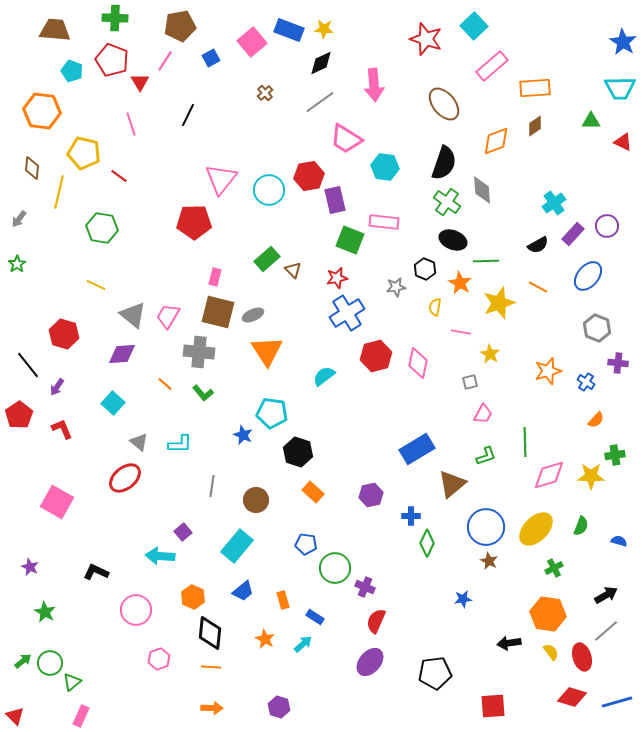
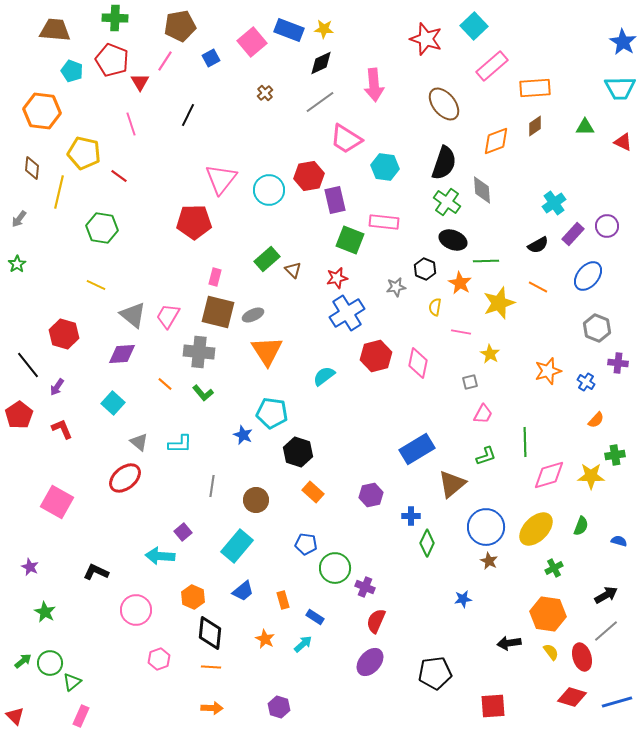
green triangle at (591, 121): moved 6 px left, 6 px down
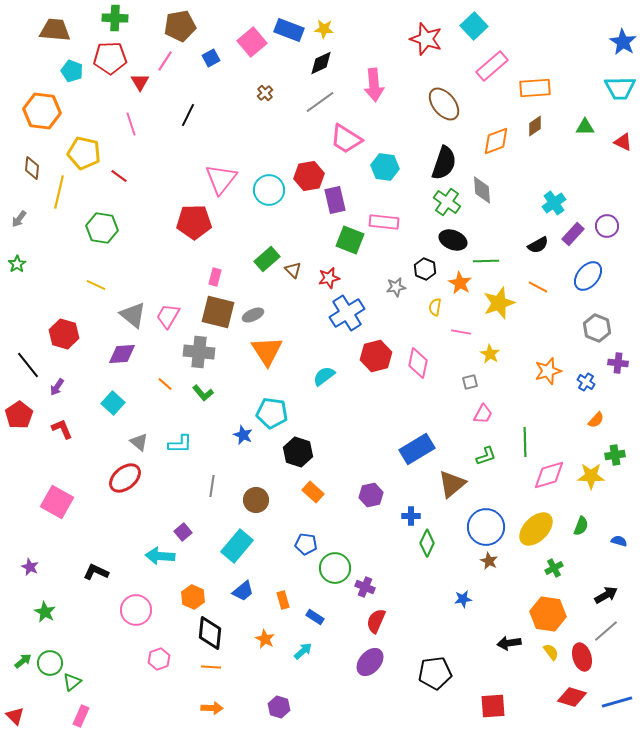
red pentagon at (112, 60): moved 2 px left, 2 px up; rotated 24 degrees counterclockwise
red star at (337, 278): moved 8 px left
cyan arrow at (303, 644): moved 7 px down
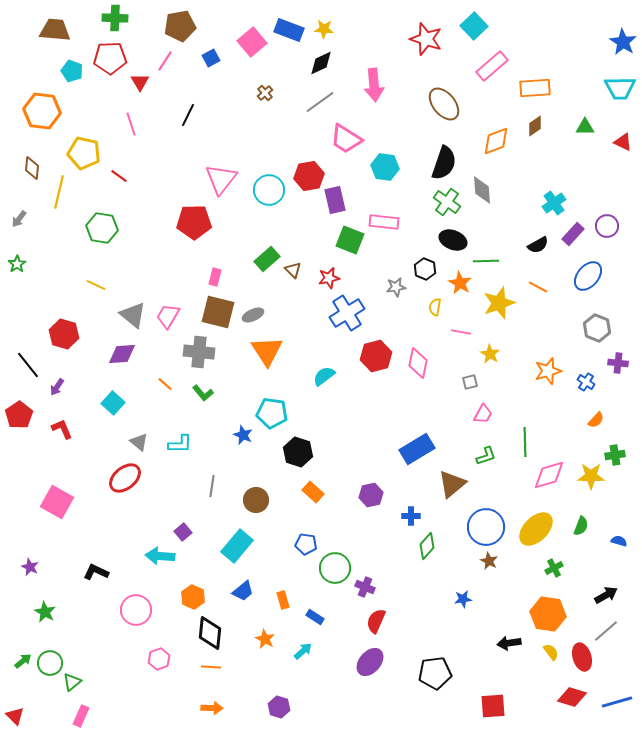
green diamond at (427, 543): moved 3 px down; rotated 16 degrees clockwise
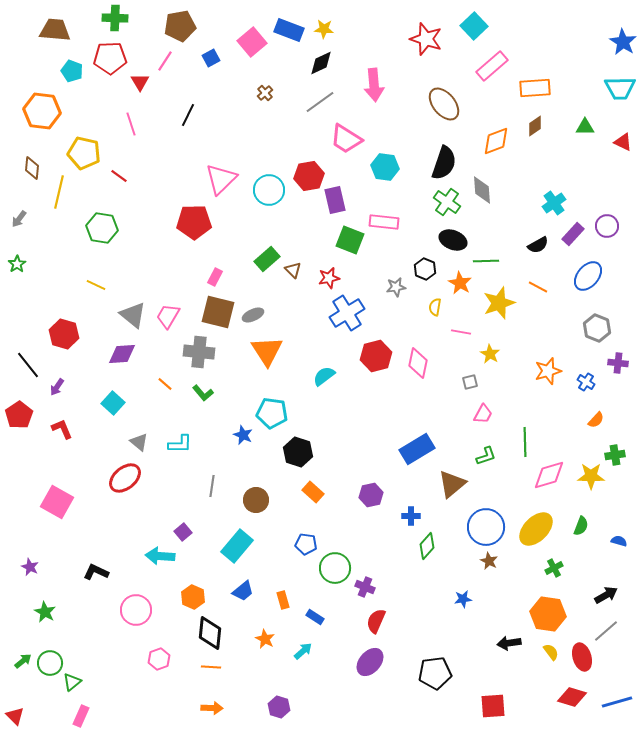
pink triangle at (221, 179): rotated 8 degrees clockwise
pink rectangle at (215, 277): rotated 12 degrees clockwise
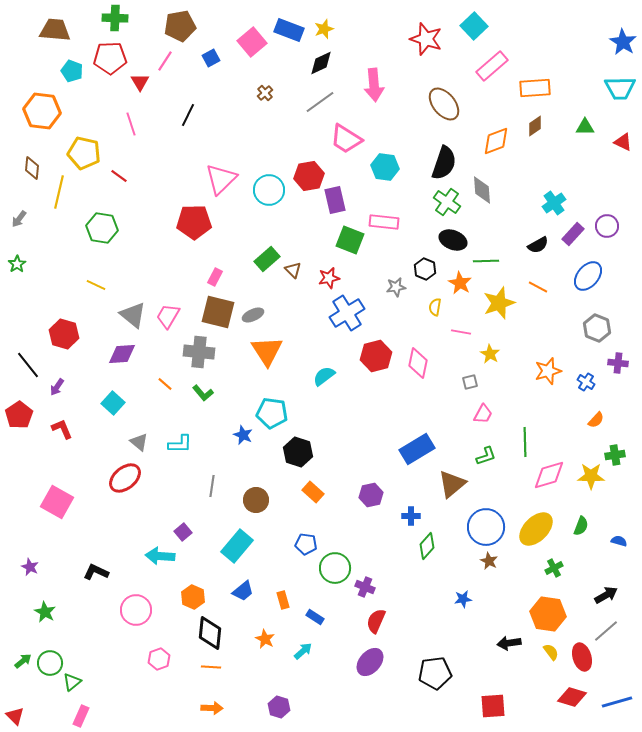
yellow star at (324, 29): rotated 24 degrees counterclockwise
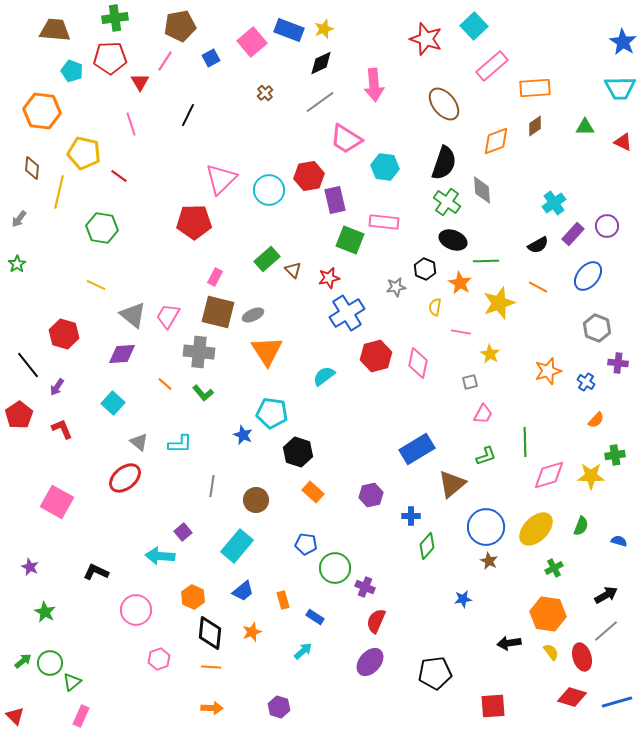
green cross at (115, 18): rotated 10 degrees counterclockwise
orange star at (265, 639): moved 13 px left, 7 px up; rotated 24 degrees clockwise
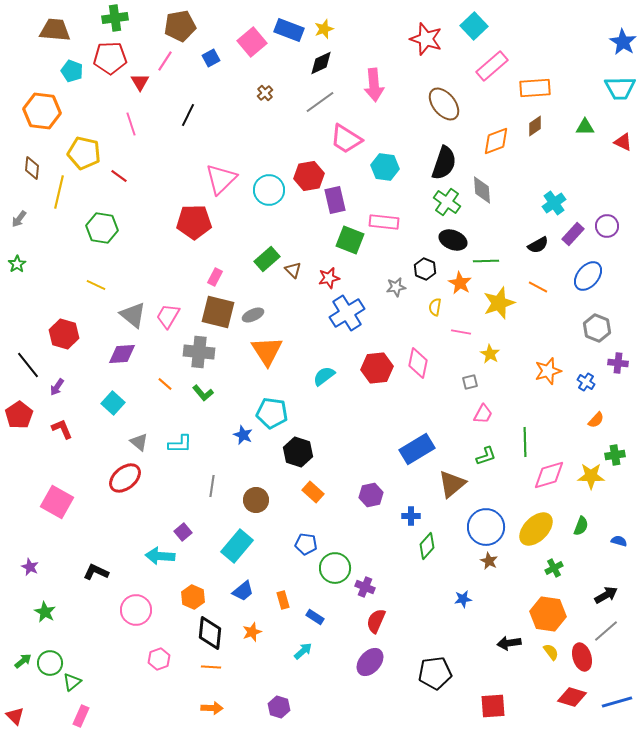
red hexagon at (376, 356): moved 1 px right, 12 px down; rotated 8 degrees clockwise
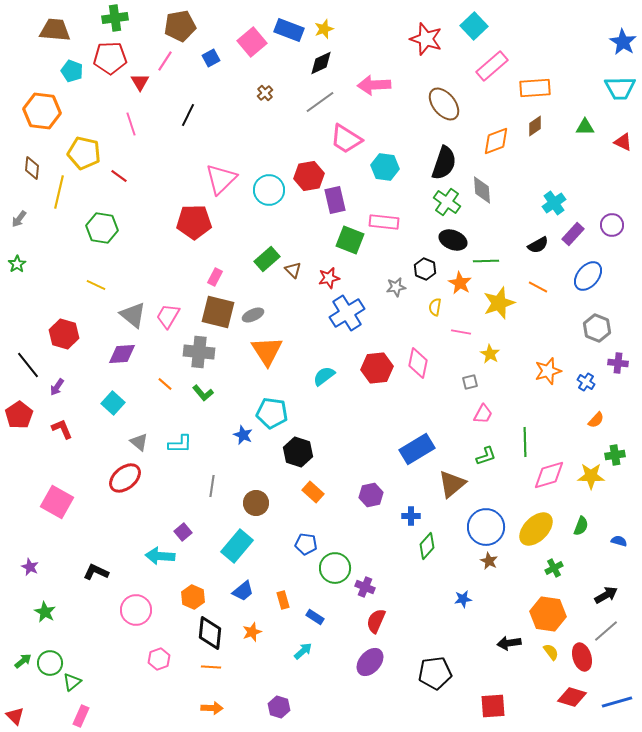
pink arrow at (374, 85): rotated 92 degrees clockwise
purple circle at (607, 226): moved 5 px right, 1 px up
brown circle at (256, 500): moved 3 px down
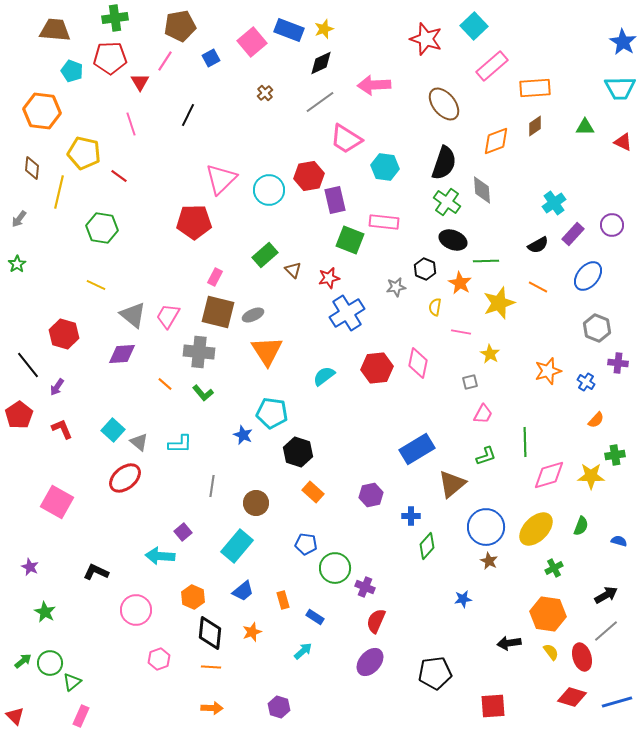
green rectangle at (267, 259): moved 2 px left, 4 px up
cyan square at (113, 403): moved 27 px down
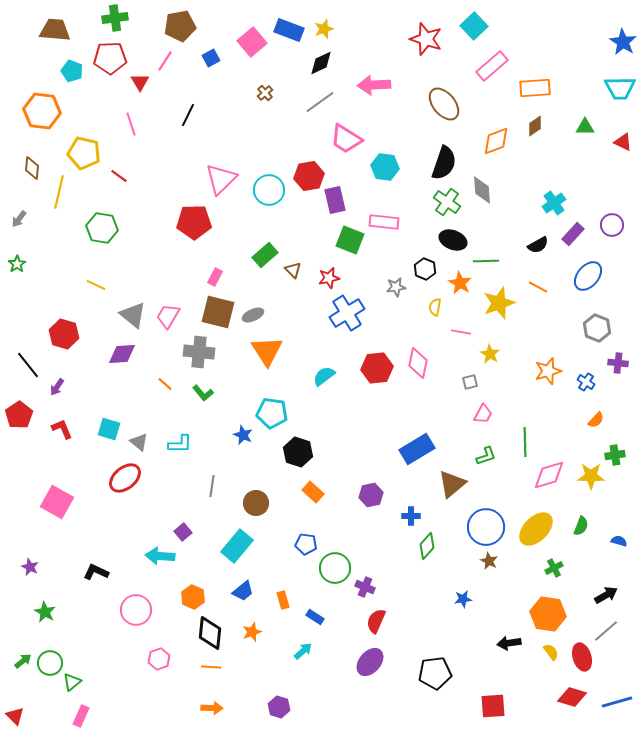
cyan square at (113, 430): moved 4 px left, 1 px up; rotated 25 degrees counterclockwise
